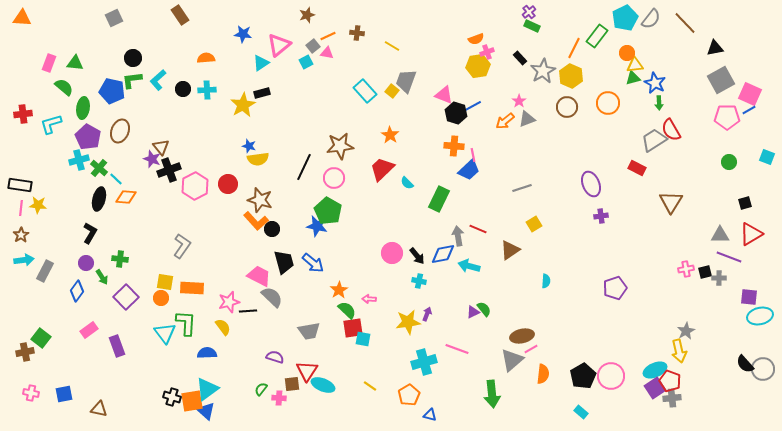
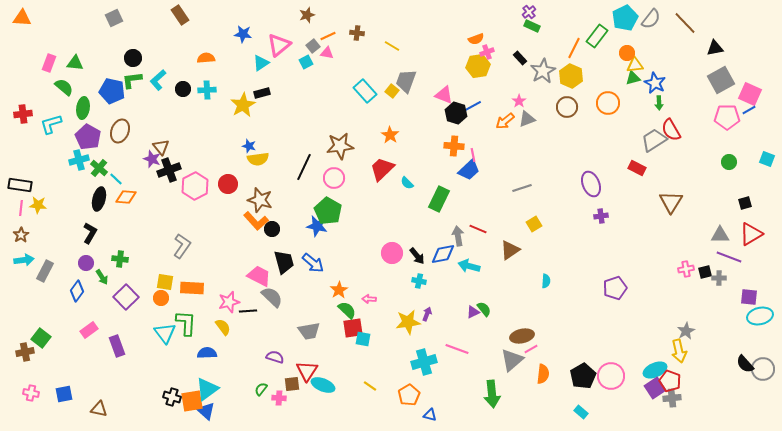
cyan square at (767, 157): moved 2 px down
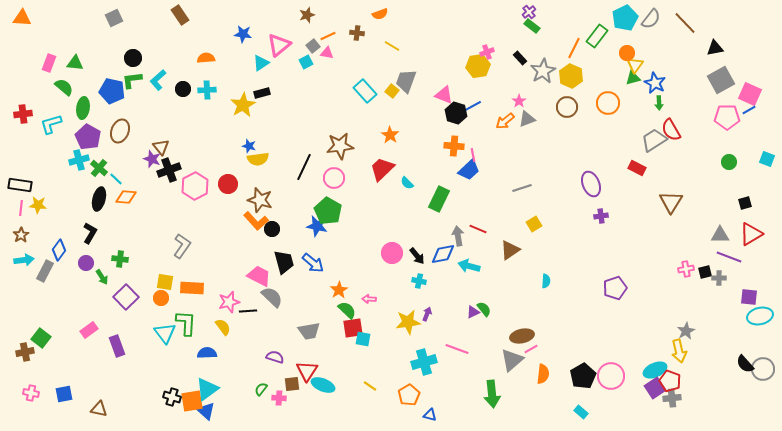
green rectangle at (532, 26): rotated 14 degrees clockwise
orange semicircle at (476, 39): moved 96 px left, 25 px up
yellow triangle at (635, 65): rotated 48 degrees counterclockwise
blue diamond at (77, 291): moved 18 px left, 41 px up
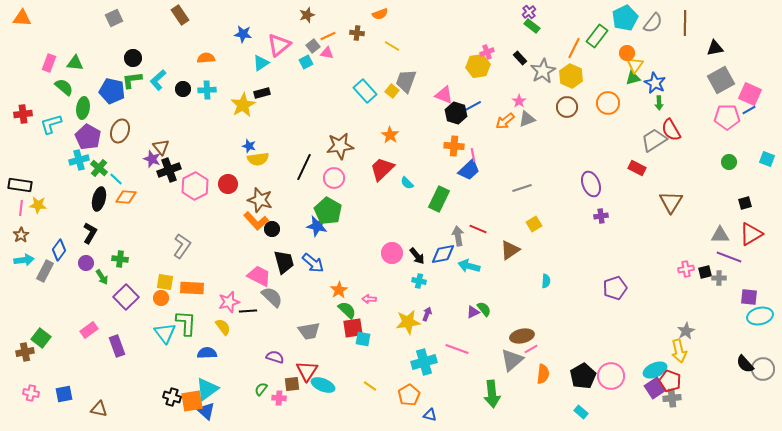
gray semicircle at (651, 19): moved 2 px right, 4 px down
brown line at (685, 23): rotated 45 degrees clockwise
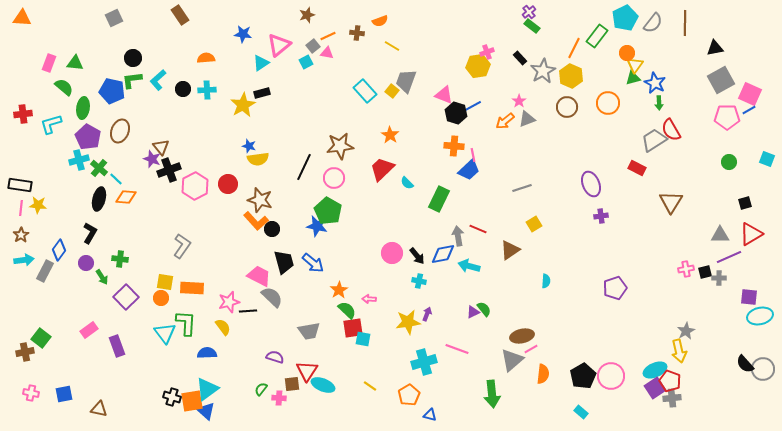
orange semicircle at (380, 14): moved 7 px down
purple line at (729, 257): rotated 45 degrees counterclockwise
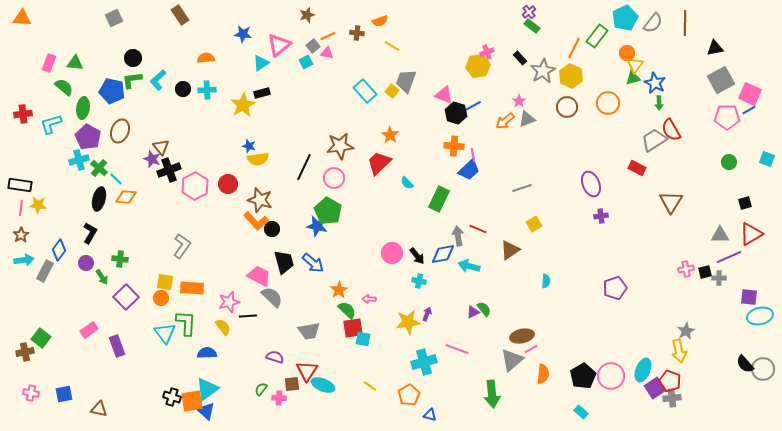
red trapezoid at (382, 169): moved 3 px left, 6 px up
black line at (248, 311): moved 5 px down
cyan ellipse at (655, 370): moved 12 px left; rotated 45 degrees counterclockwise
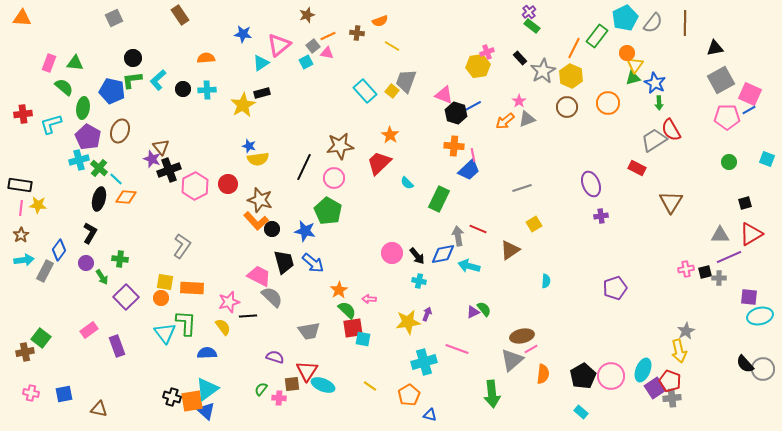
blue star at (317, 226): moved 12 px left, 5 px down
